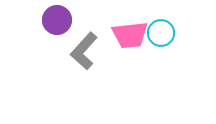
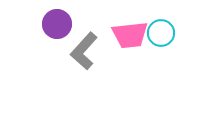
purple circle: moved 4 px down
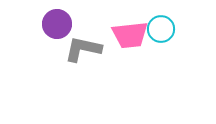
cyan circle: moved 4 px up
gray L-shape: moved 1 px left, 2 px up; rotated 60 degrees clockwise
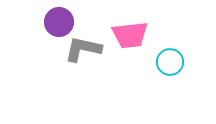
purple circle: moved 2 px right, 2 px up
cyan circle: moved 9 px right, 33 px down
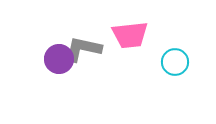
purple circle: moved 37 px down
cyan circle: moved 5 px right
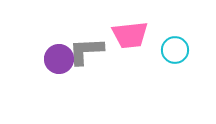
gray L-shape: moved 3 px right, 2 px down; rotated 15 degrees counterclockwise
cyan circle: moved 12 px up
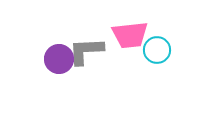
cyan circle: moved 18 px left
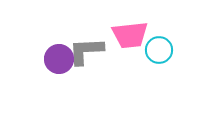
cyan circle: moved 2 px right
